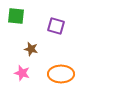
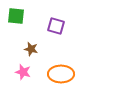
pink star: moved 1 px right, 1 px up
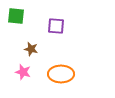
purple square: rotated 12 degrees counterclockwise
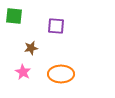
green square: moved 2 px left
brown star: moved 1 px up; rotated 24 degrees counterclockwise
pink star: rotated 14 degrees clockwise
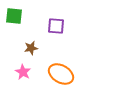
orange ellipse: rotated 30 degrees clockwise
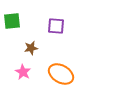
green square: moved 2 px left, 5 px down; rotated 12 degrees counterclockwise
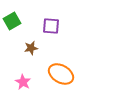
green square: rotated 24 degrees counterclockwise
purple square: moved 5 px left
pink star: moved 10 px down
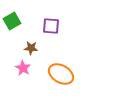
brown star: rotated 16 degrees clockwise
pink star: moved 14 px up
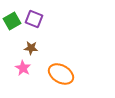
purple square: moved 17 px left, 7 px up; rotated 18 degrees clockwise
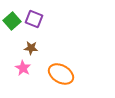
green square: rotated 12 degrees counterclockwise
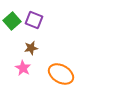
purple square: moved 1 px down
brown star: rotated 16 degrees counterclockwise
